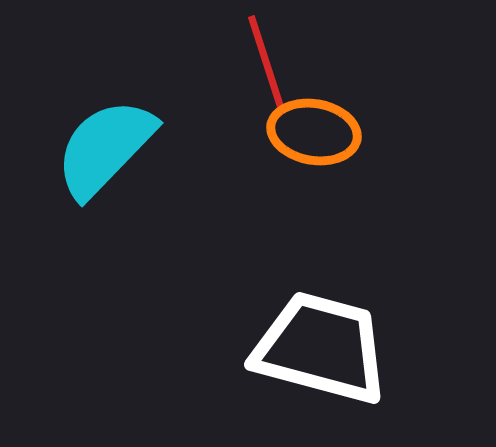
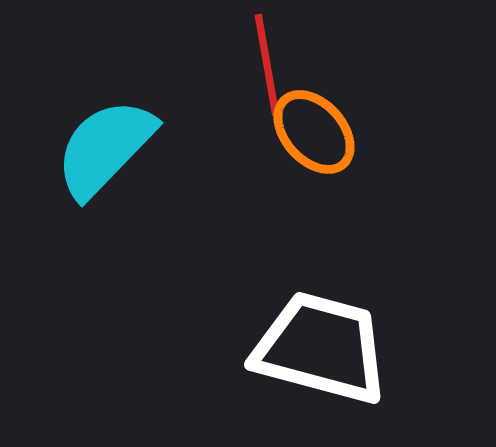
red line: rotated 8 degrees clockwise
orange ellipse: rotated 38 degrees clockwise
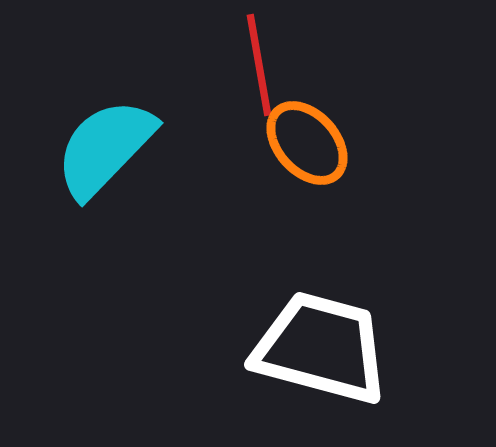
red line: moved 8 px left
orange ellipse: moved 7 px left, 11 px down
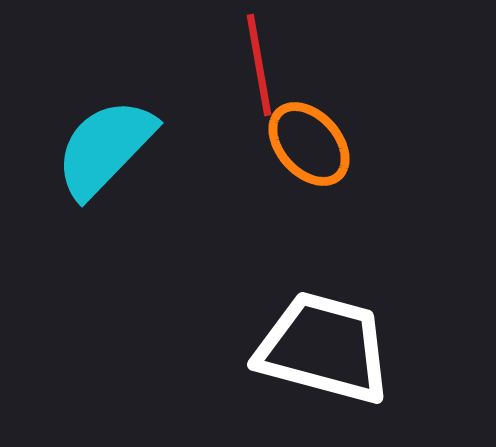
orange ellipse: moved 2 px right, 1 px down
white trapezoid: moved 3 px right
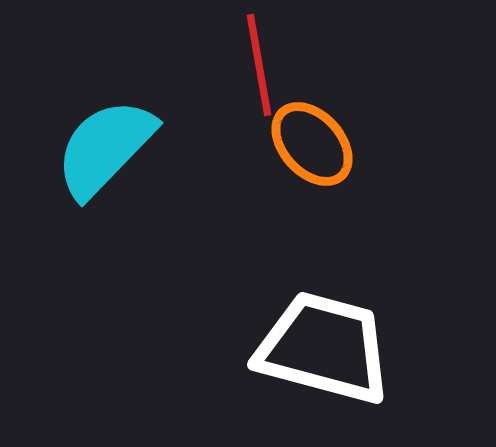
orange ellipse: moved 3 px right
